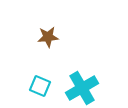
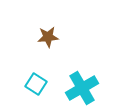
cyan square: moved 4 px left, 2 px up; rotated 10 degrees clockwise
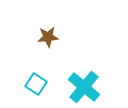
cyan cross: moved 2 px right, 1 px up; rotated 20 degrees counterclockwise
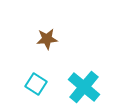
brown star: moved 1 px left, 2 px down
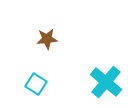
cyan cross: moved 22 px right, 5 px up
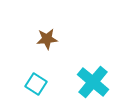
cyan cross: moved 13 px left
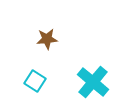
cyan square: moved 1 px left, 3 px up
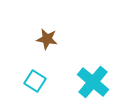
brown star: rotated 15 degrees clockwise
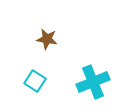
cyan cross: rotated 28 degrees clockwise
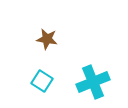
cyan square: moved 7 px right
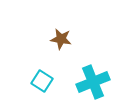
brown star: moved 14 px right
